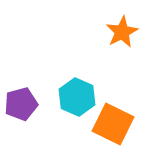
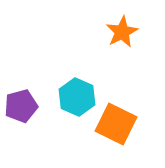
purple pentagon: moved 2 px down
orange square: moved 3 px right
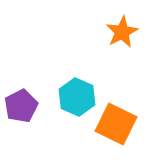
purple pentagon: rotated 12 degrees counterclockwise
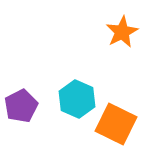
cyan hexagon: moved 2 px down
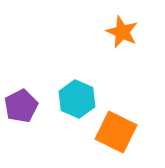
orange star: rotated 20 degrees counterclockwise
orange square: moved 8 px down
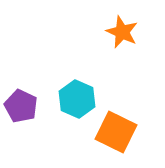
purple pentagon: rotated 20 degrees counterclockwise
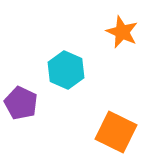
cyan hexagon: moved 11 px left, 29 px up
purple pentagon: moved 3 px up
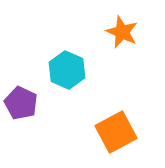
cyan hexagon: moved 1 px right
orange square: rotated 36 degrees clockwise
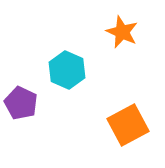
orange square: moved 12 px right, 7 px up
